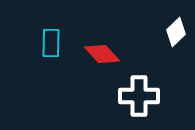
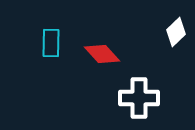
white cross: moved 2 px down
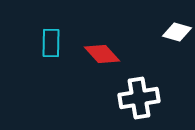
white diamond: moved 1 px right; rotated 60 degrees clockwise
white cross: rotated 9 degrees counterclockwise
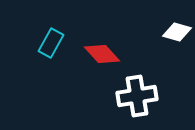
cyan rectangle: rotated 28 degrees clockwise
white cross: moved 2 px left, 2 px up
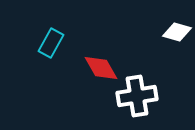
red diamond: moved 1 px left, 14 px down; rotated 12 degrees clockwise
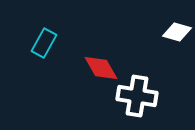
cyan rectangle: moved 7 px left
white cross: rotated 18 degrees clockwise
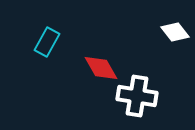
white diamond: moved 2 px left; rotated 36 degrees clockwise
cyan rectangle: moved 3 px right, 1 px up
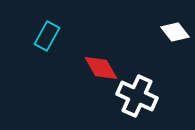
cyan rectangle: moved 6 px up
white cross: rotated 15 degrees clockwise
